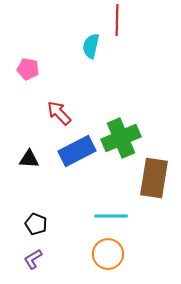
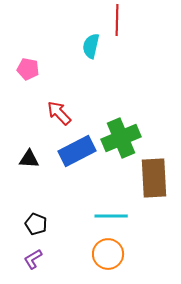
brown rectangle: rotated 12 degrees counterclockwise
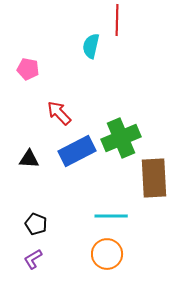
orange circle: moved 1 px left
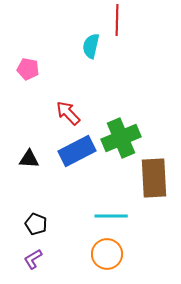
red arrow: moved 9 px right
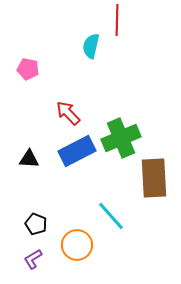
cyan line: rotated 48 degrees clockwise
orange circle: moved 30 px left, 9 px up
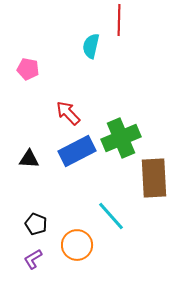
red line: moved 2 px right
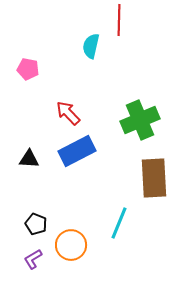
green cross: moved 19 px right, 18 px up
cyan line: moved 8 px right, 7 px down; rotated 64 degrees clockwise
orange circle: moved 6 px left
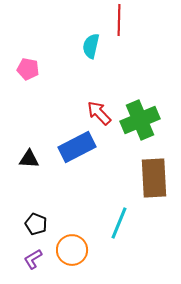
red arrow: moved 31 px right
blue rectangle: moved 4 px up
orange circle: moved 1 px right, 5 px down
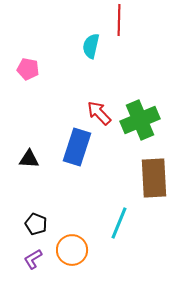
blue rectangle: rotated 45 degrees counterclockwise
